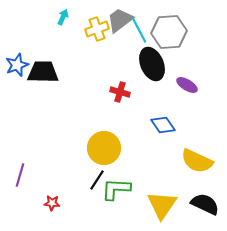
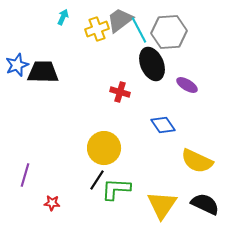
purple line: moved 5 px right
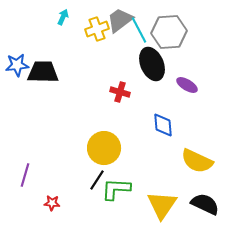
blue star: rotated 15 degrees clockwise
blue diamond: rotated 30 degrees clockwise
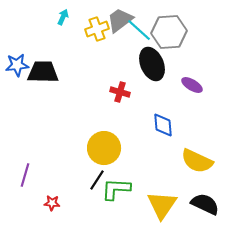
cyan line: rotated 20 degrees counterclockwise
purple ellipse: moved 5 px right
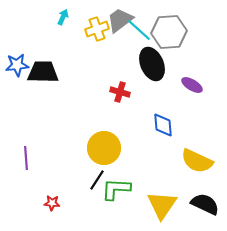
purple line: moved 1 px right, 17 px up; rotated 20 degrees counterclockwise
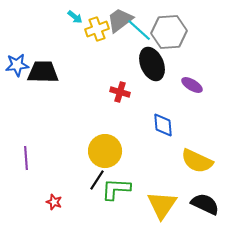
cyan arrow: moved 12 px right; rotated 105 degrees clockwise
yellow circle: moved 1 px right, 3 px down
red star: moved 2 px right, 1 px up; rotated 14 degrees clockwise
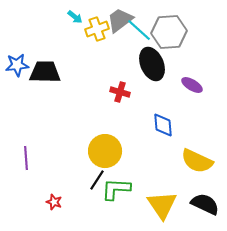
black trapezoid: moved 2 px right
yellow triangle: rotated 8 degrees counterclockwise
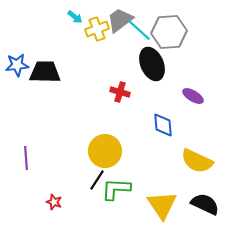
purple ellipse: moved 1 px right, 11 px down
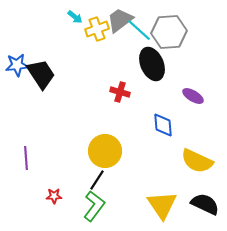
black trapezoid: moved 4 px left, 2 px down; rotated 56 degrees clockwise
green L-shape: moved 22 px left, 17 px down; rotated 124 degrees clockwise
red star: moved 6 px up; rotated 21 degrees counterclockwise
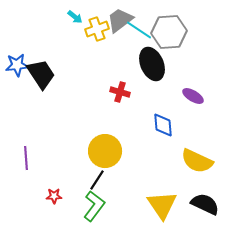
cyan line: rotated 8 degrees counterclockwise
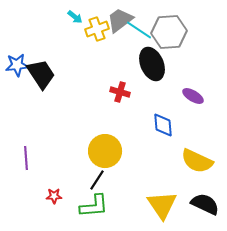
green L-shape: rotated 48 degrees clockwise
